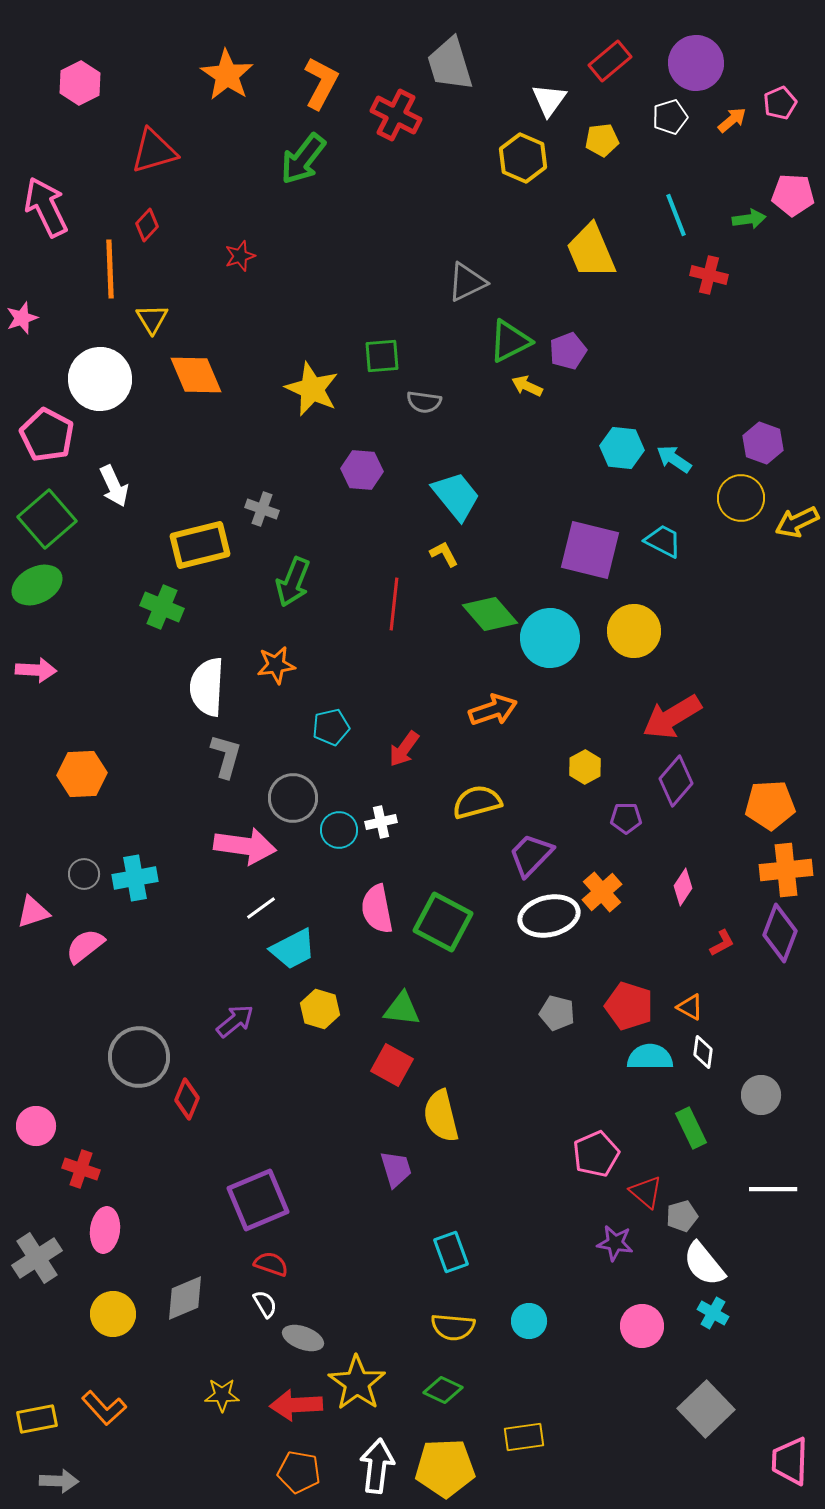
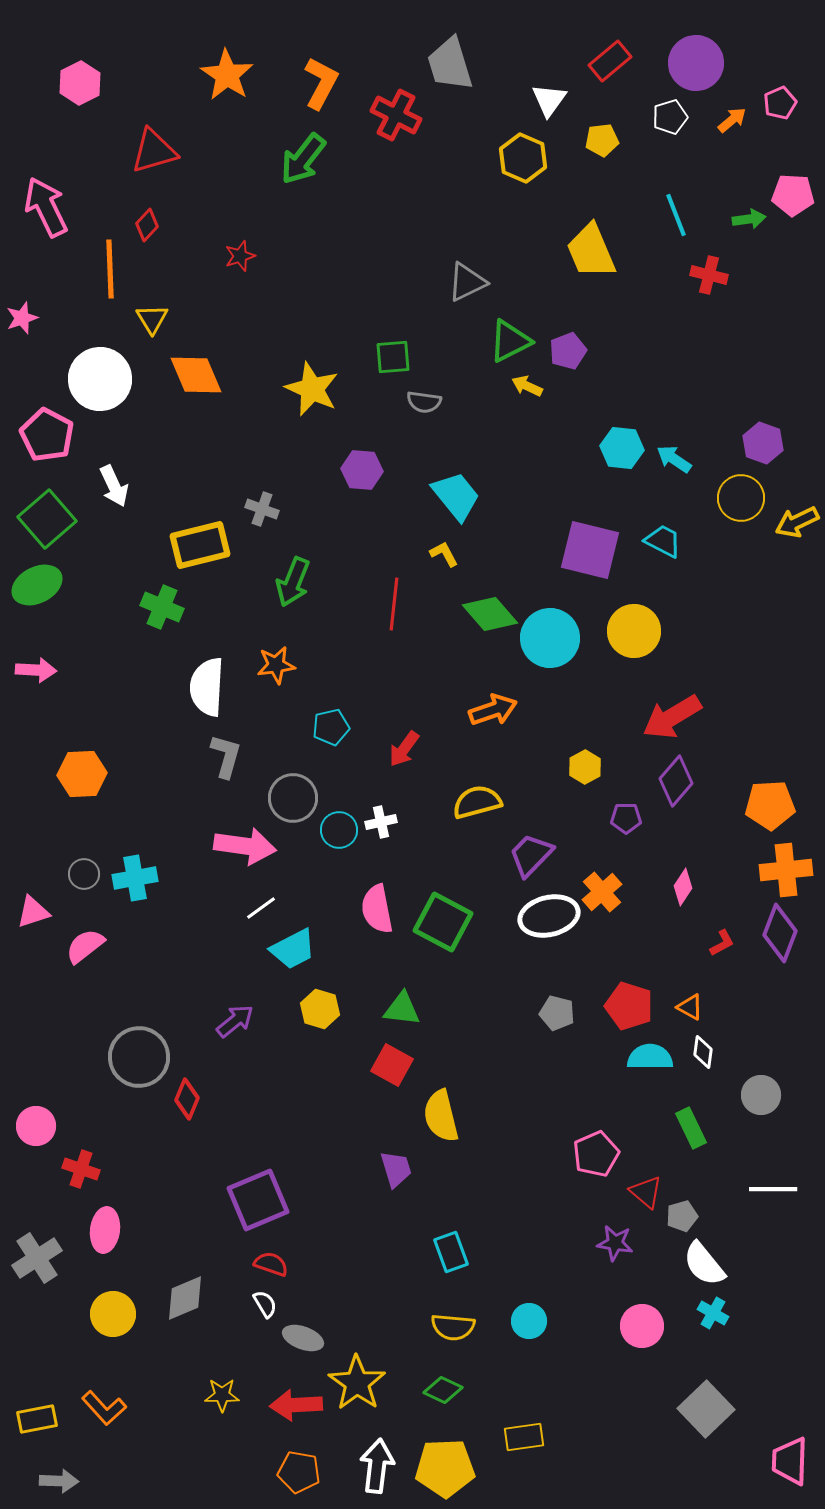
green square at (382, 356): moved 11 px right, 1 px down
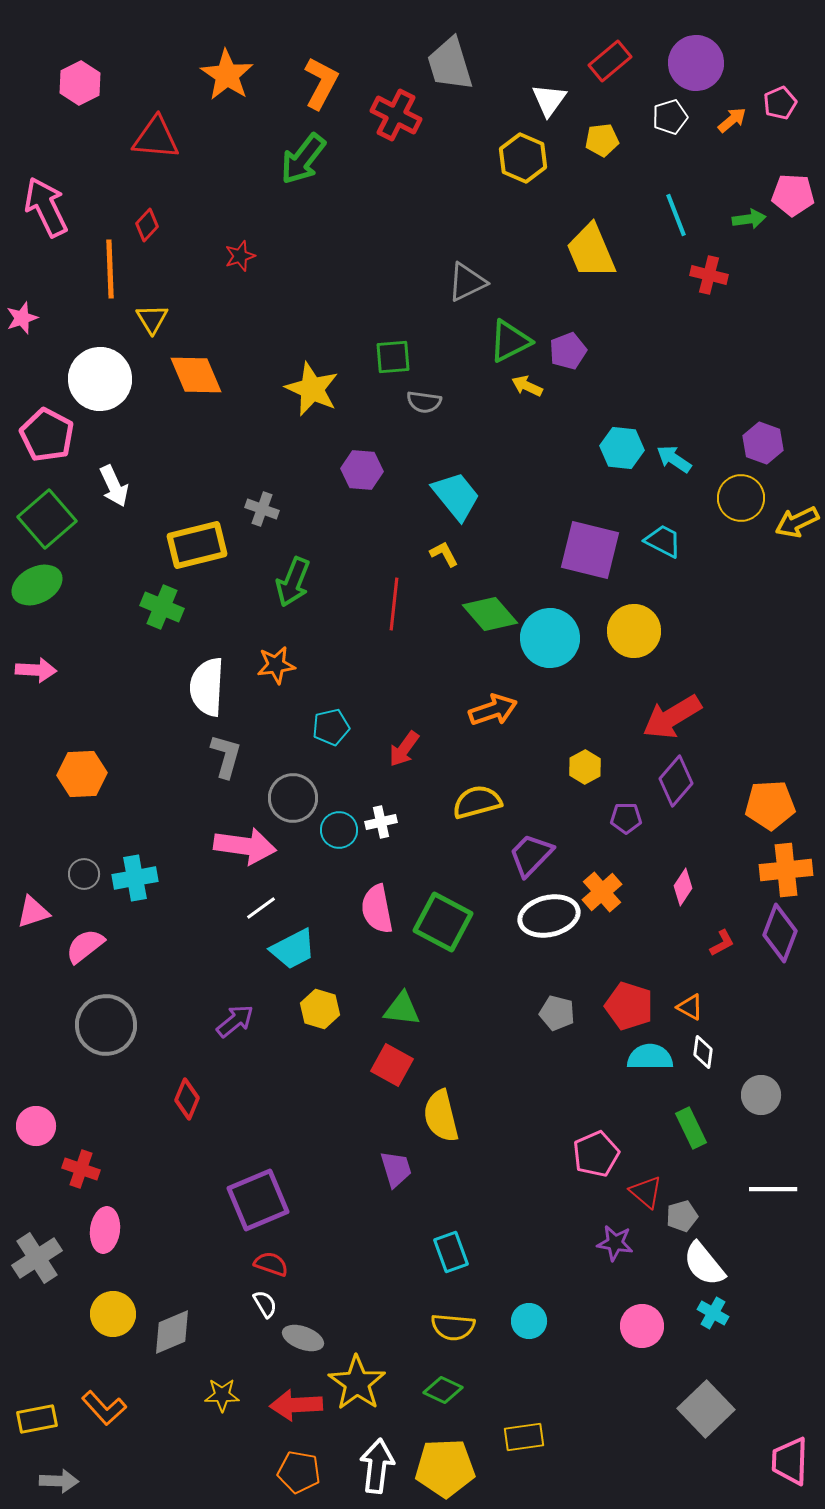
red triangle at (154, 151): moved 2 px right, 13 px up; rotated 21 degrees clockwise
yellow rectangle at (200, 545): moved 3 px left
gray circle at (139, 1057): moved 33 px left, 32 px up
gray diamond at (185, 1298): moved 13 px left, 34 px down
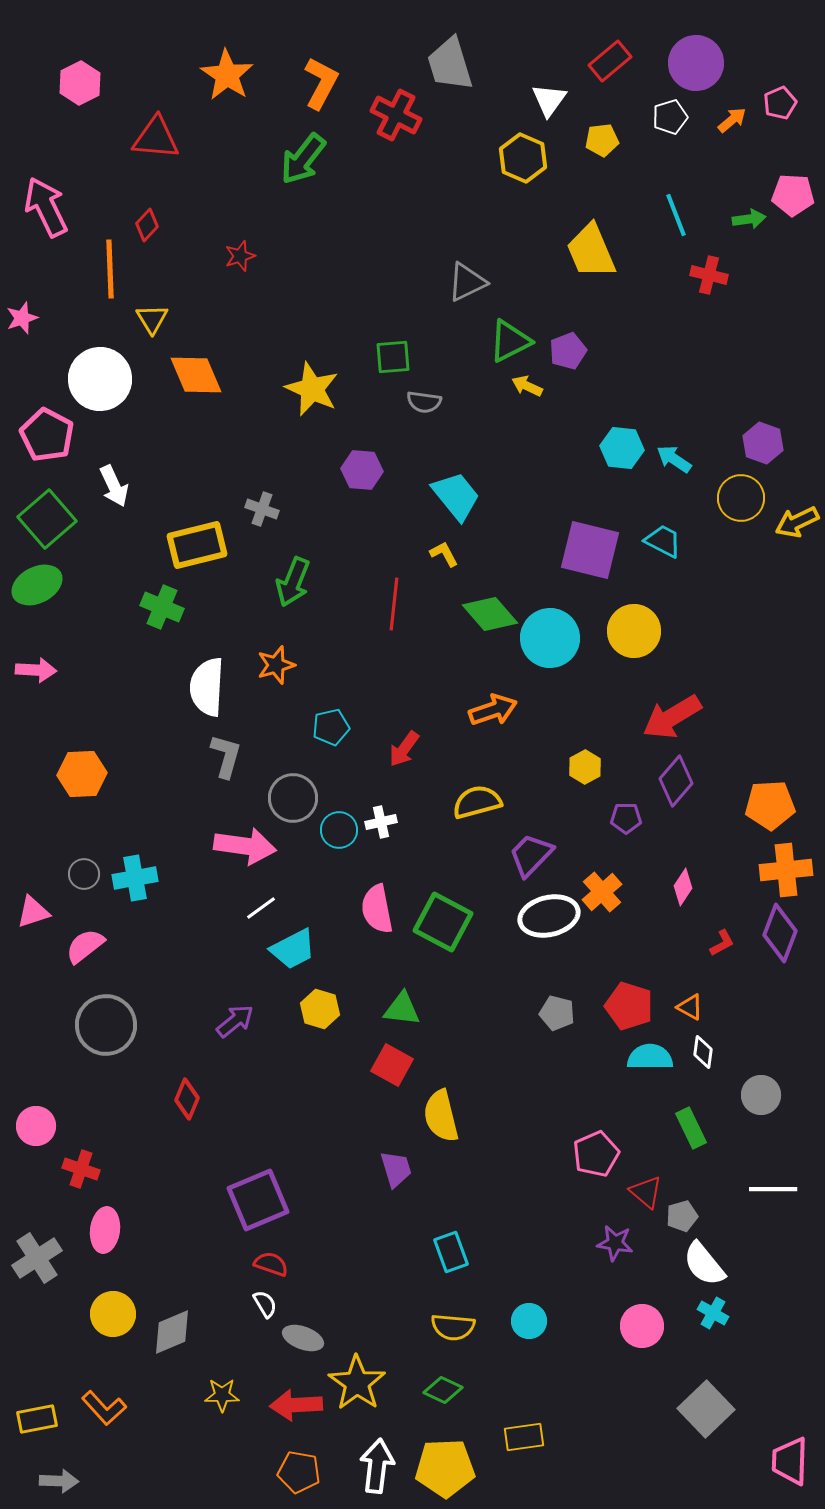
orange star at (276, 665): rotated 9 degrees counterclockwise
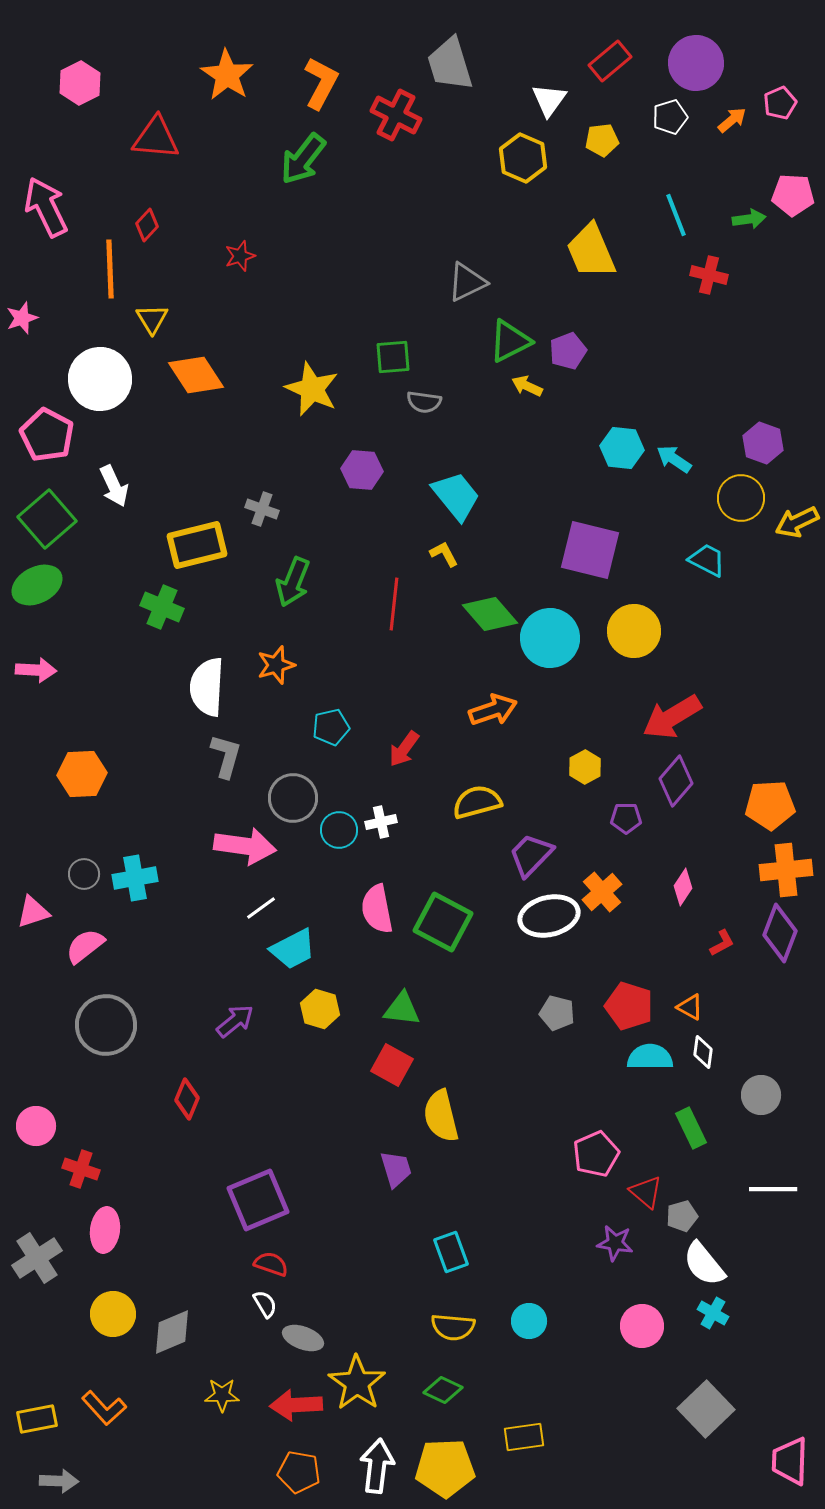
orange diamond at (196, 375): rotated 10 degrees counterclockwise
cyan trapezoid at (663, 541): moved 44 px right, 19 px down
